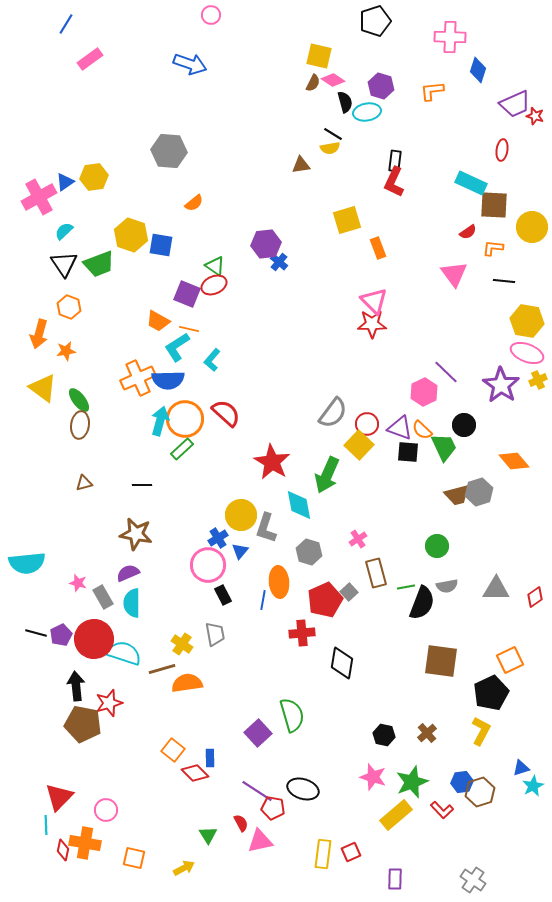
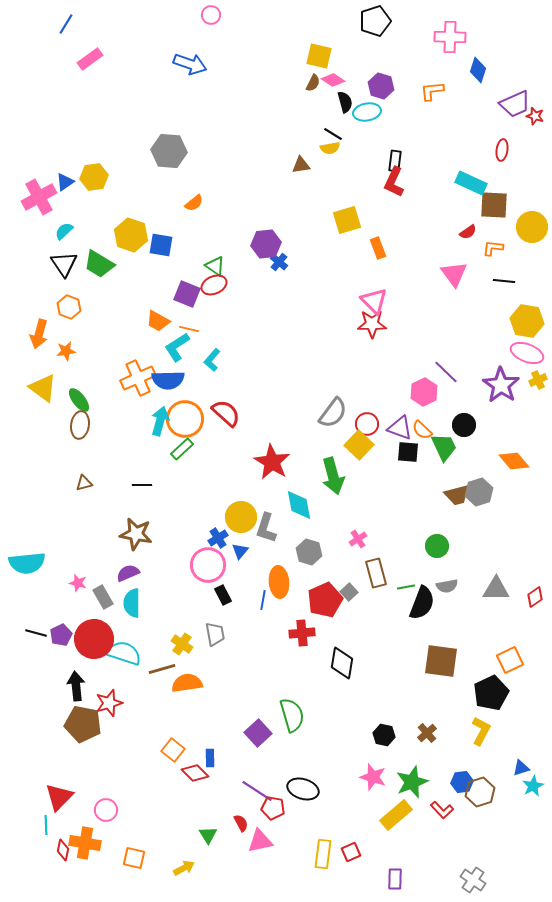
green trapezoid at (99, 264): rotated 52 degrees clockwise
green arrow at (327, 475): moved 6 px right, 1 px down; rotated 39 degrees counterclockwise
yellow circle at (241, 515): moved 2 px down
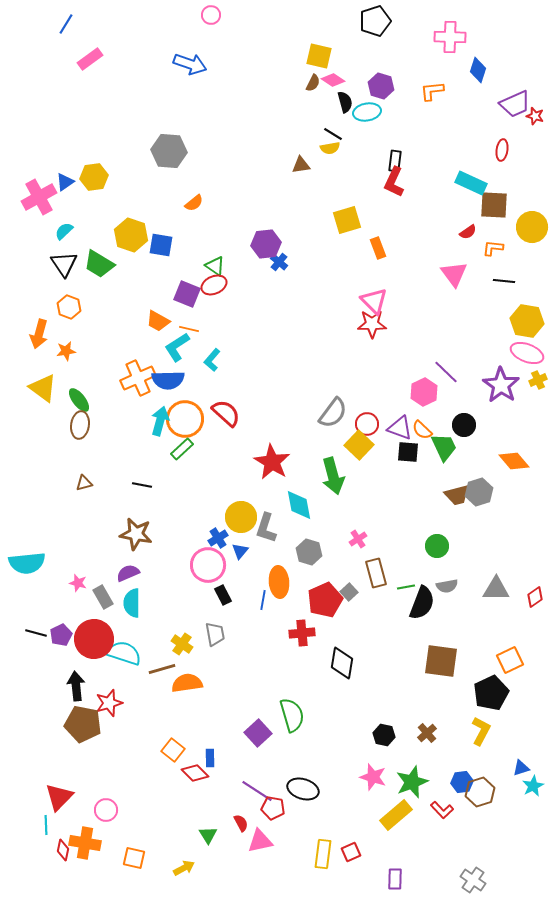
black line at (142, 485): rotated 12 degrees clockwise
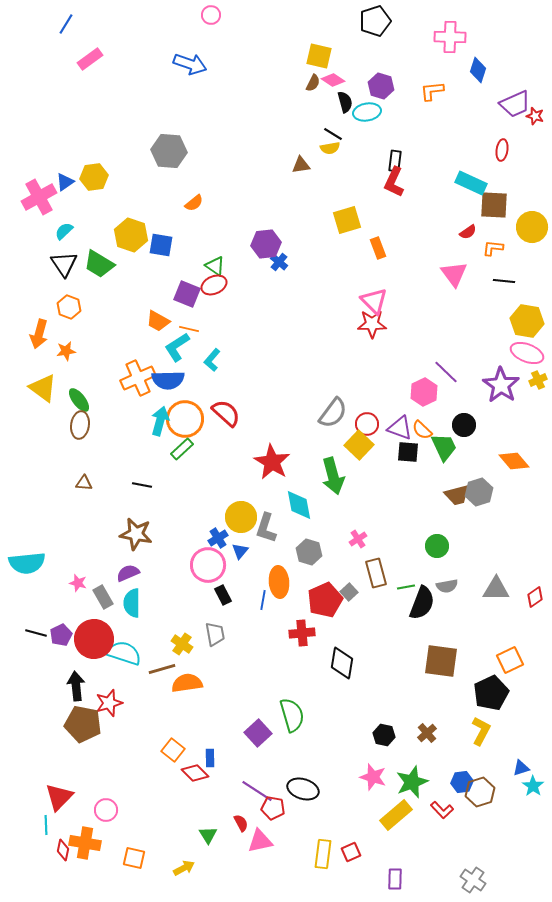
brown triangle at (84, 483): rotated 18 degrees clockwise
cyan star at (533, 786): rotated 10 degrees counterclockwise
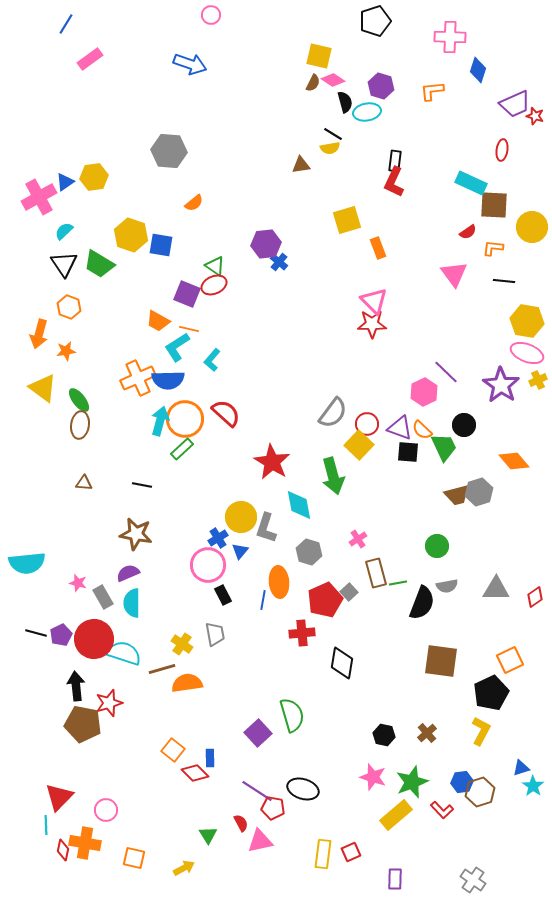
green line at (406, 587): moved 8 px left, 4 px up
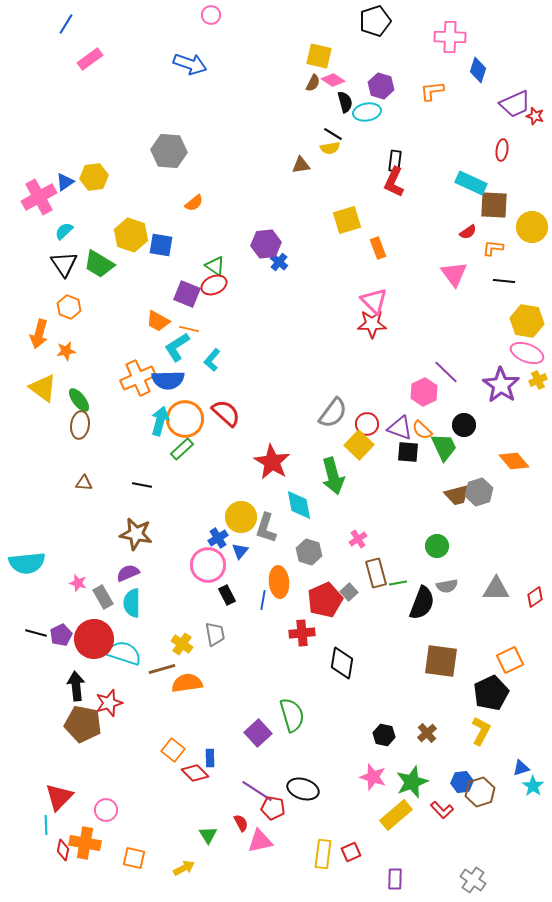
black rectangle at (223, 595): moved 4 px right
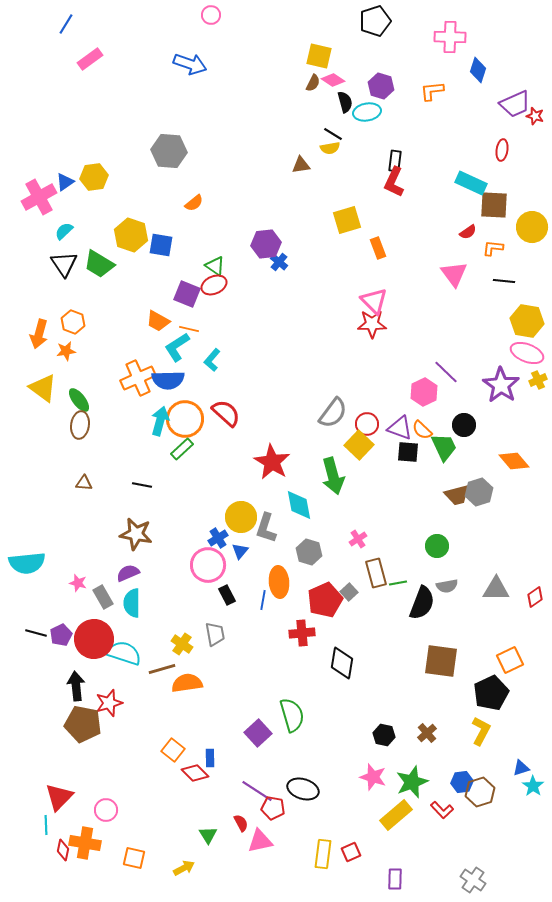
orange hexagon at (69, 307): moved 4 px right, 15 px down
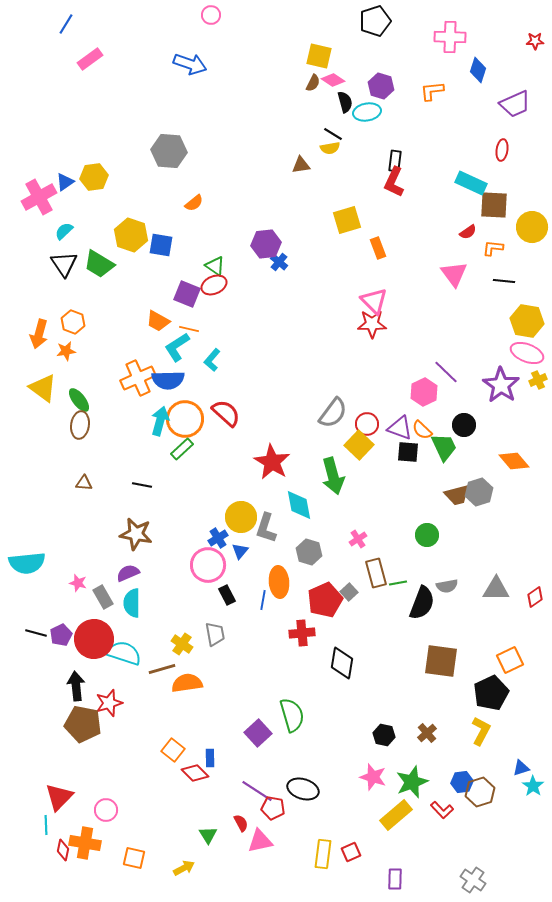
red star at (535, 116): moved 75 px up; rotated 18 degrees counterclockwise
green circle at (437, 546): moved 10 px left, 11 px up
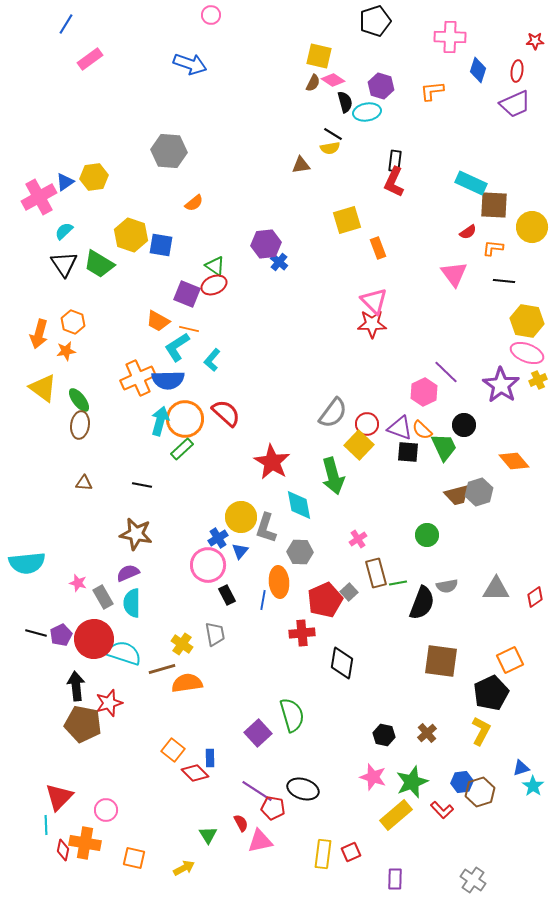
red ellipse at (502, 150): moved 15 px right, 79 px up
gray hexagon at (309, 552): moved 9 px left; rotated 15 degrees counterclockwise
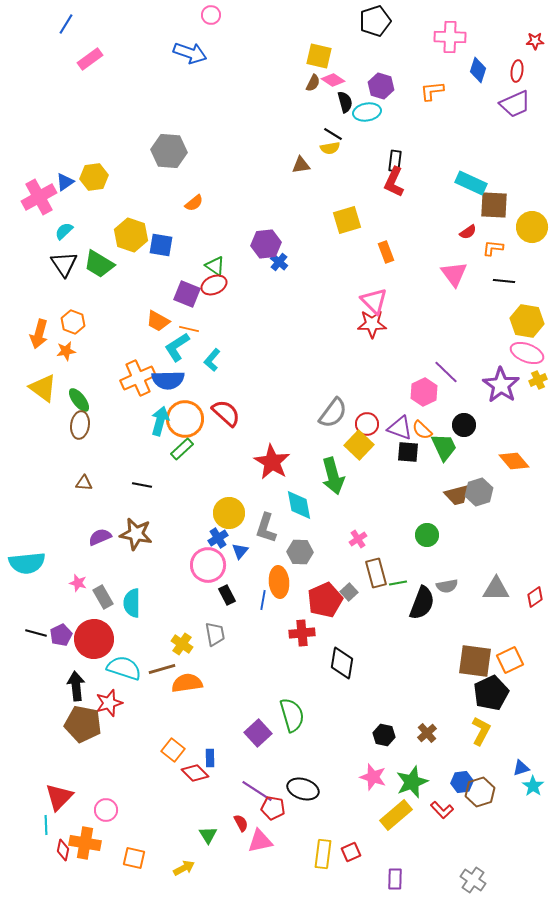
blue arrow at (190, 64): moved 11 px up
orange rectangle at (378, 248): moved 8 px right, 4 px down
yellow circle at (241, 517): moved 12 px left, 4 px up
purple semicircle at (128, 573): moved 28 px left, 36 px up
cyan semicircle at (124, 653): moved 15 px down
brown square at (441, 661): moved 34 px right
